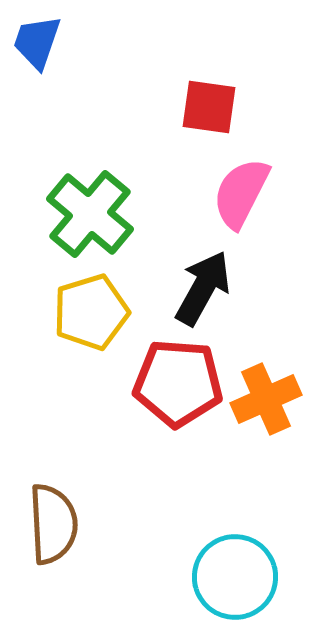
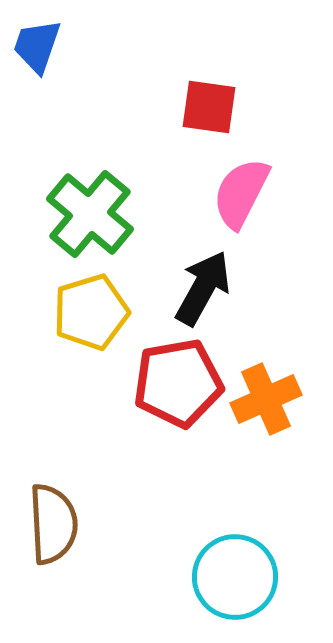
blue trapezoid: moved 4 px down
red pentagon: rotated 14 degrees counterclockwise
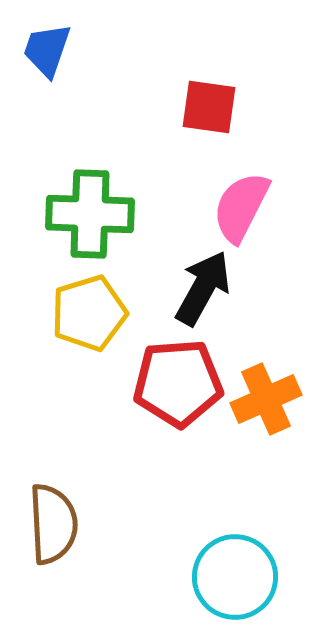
blue trapezoid: moved 10 px right, 4 px down
pink semicircle: moved 14 px down
green cross: rotated 38 degrees counterclockwise
yellow pentagon: moved 2 px left, 1 px down
red pentagon: rotated 6 degrees clockwise
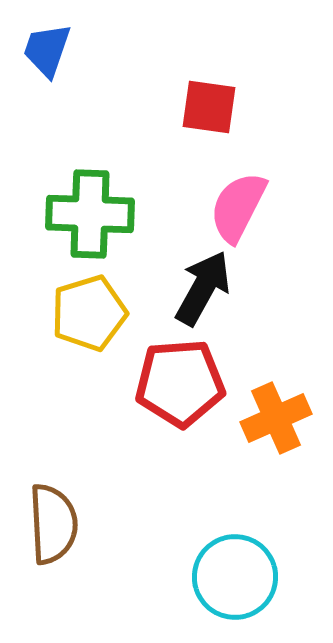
pink semicircle: moved 3 px left
red pentagon: moved 2 px right
orange cross: moved 10 px right, 19 px down
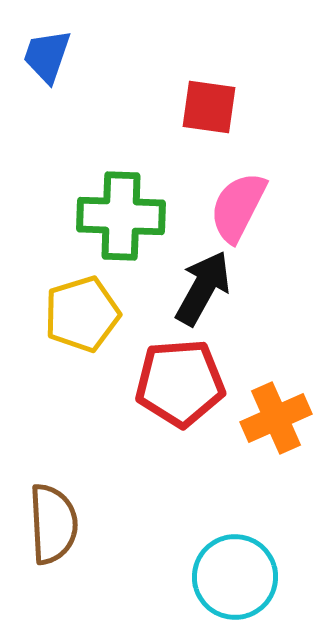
blue trapezoid: moved 6 px down
green cross: moved 31 px right, 2 px down
yellow pentagon: moved 7 px left, 1 px down
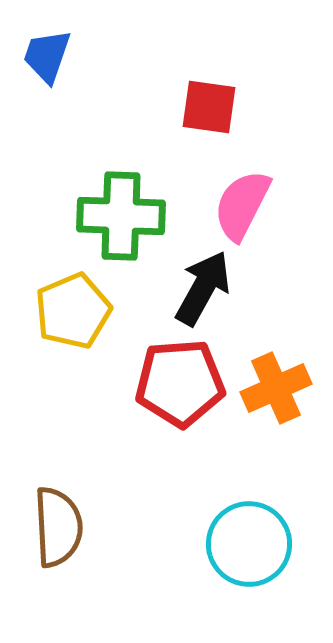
pink semicircle: moved 4 px right, 2 px up
yellow pentagon: moved 9 px left, 3 px up; rotated 6 degrees counterclockwise
orange cross: moved 30 px up
brown semicircle: moved 5 px right, 3 px down
cyan circle: moved 14 px right, 33 px up
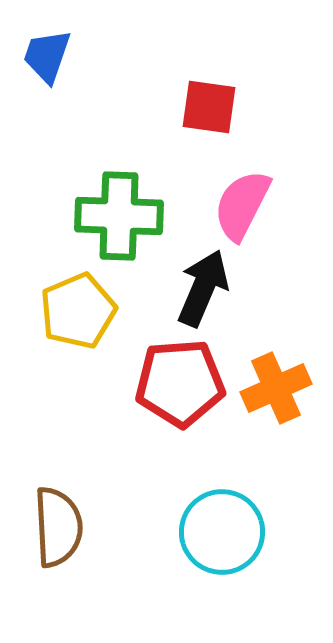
green cross: moved 2 px left
black arrow: rotated 6 degrees counterclockwise
yellow pentagon: moved 5 px right
cyan circle: moved 27 px left, 12 px up
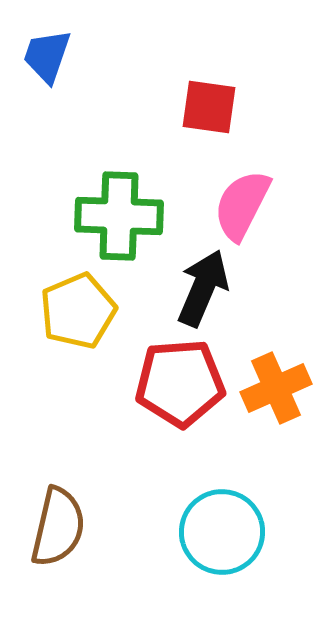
brown semicircle: rotated 16 degrees clockwise
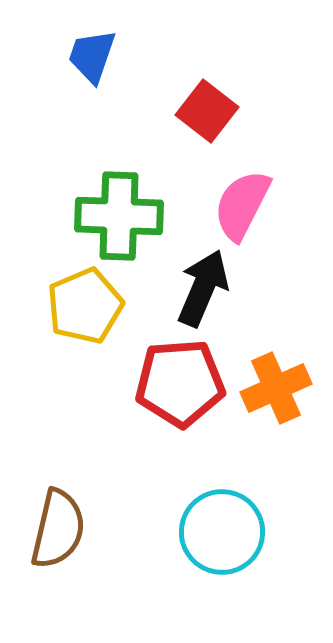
blue trapezoid: moved 45 px right
red square: moved 2 px left, 4 px down; rotated 30 degrees clockwise
yellow pentagon: moved 7 px right, 5 px up
brown semicircle: moved 2 px down
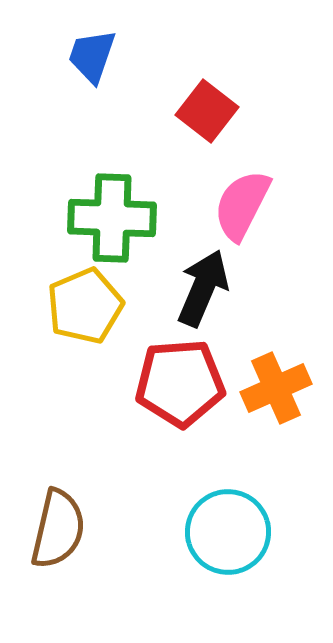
green cross: moved 7 px left, 2 px down
cyan circle: moved 6 px right
